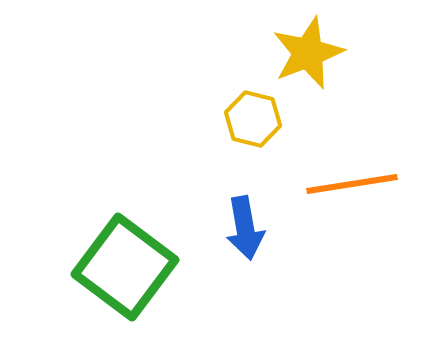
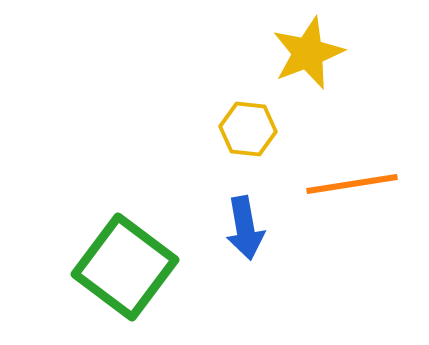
yellow hexagon: moved 5 px left, 10 px down; rotated 8 degrees counterclockwise
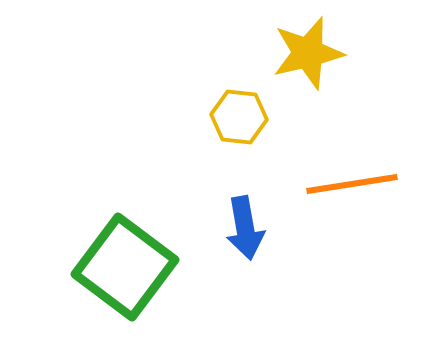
yellow star: rotated 8 degrees clockwise
yellow hexagon: moved 9 px left, 12 px up
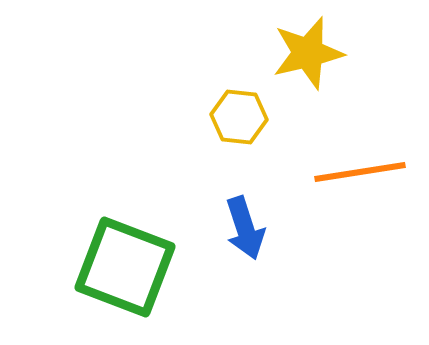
orange line: moved 8 px right, 12 px up
blue arrow: rotated 8 degrees counterclockwise
green square: rotated 16 degrees counterclockwise
